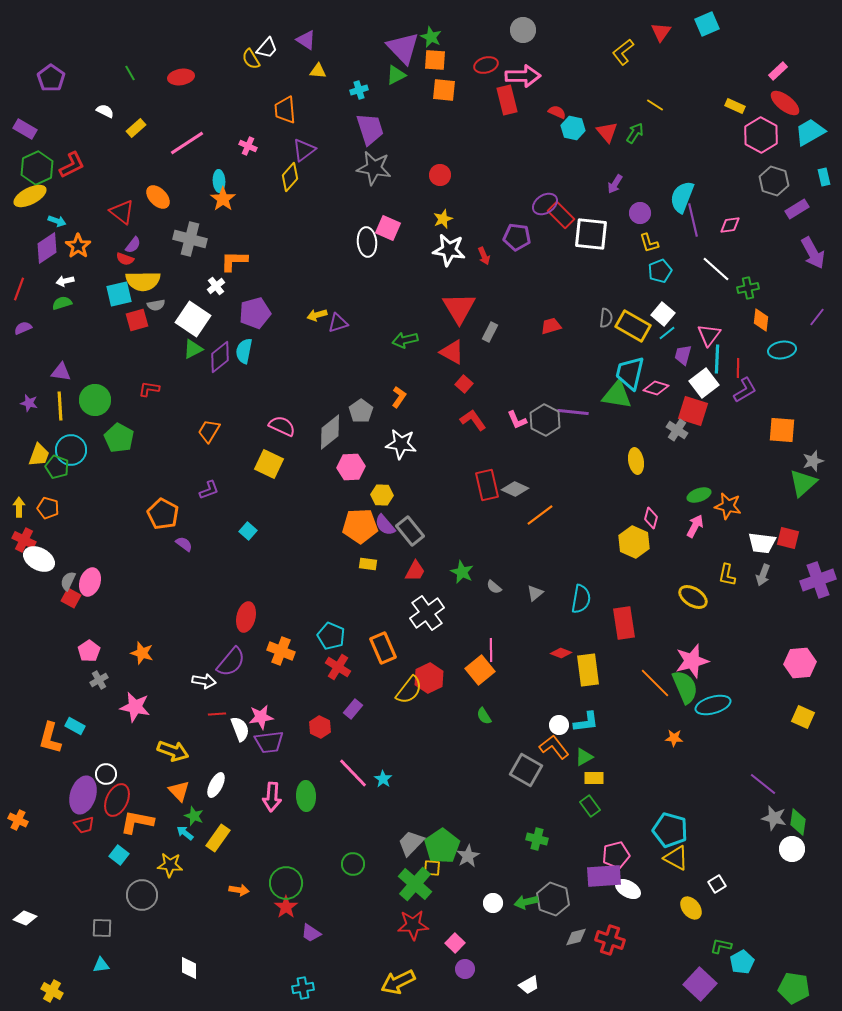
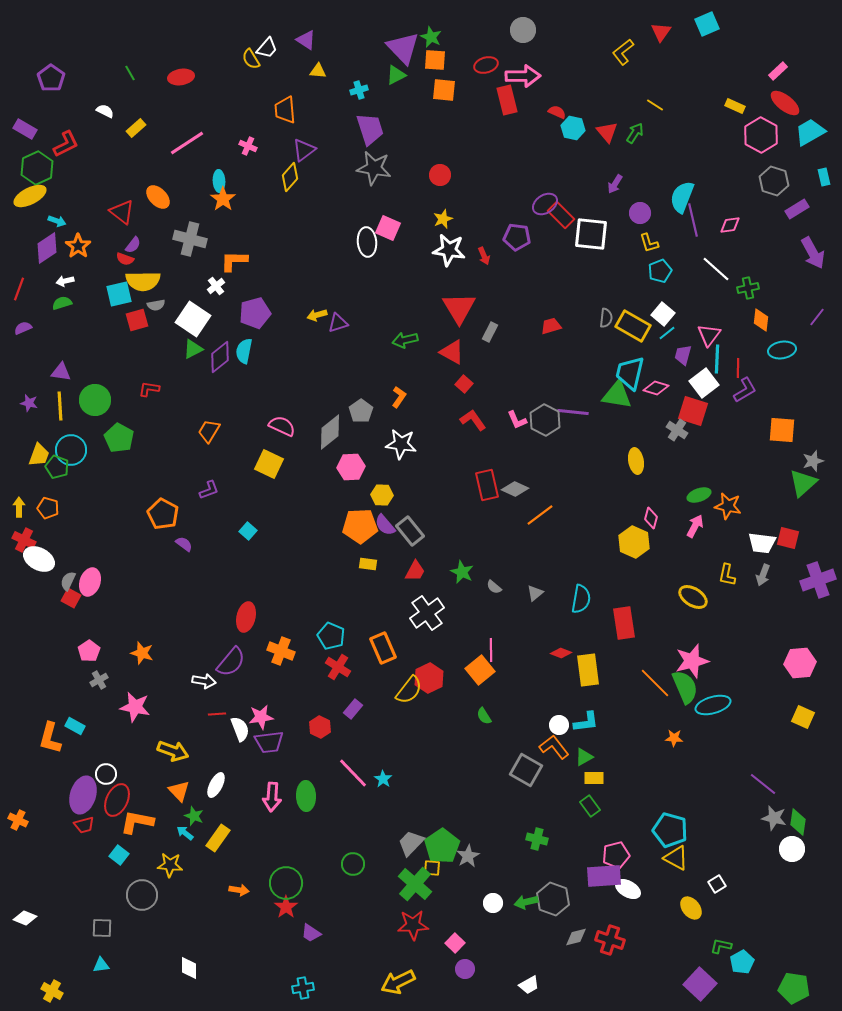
red L-shape at (72, 165): moved 6 px left, 21 px up
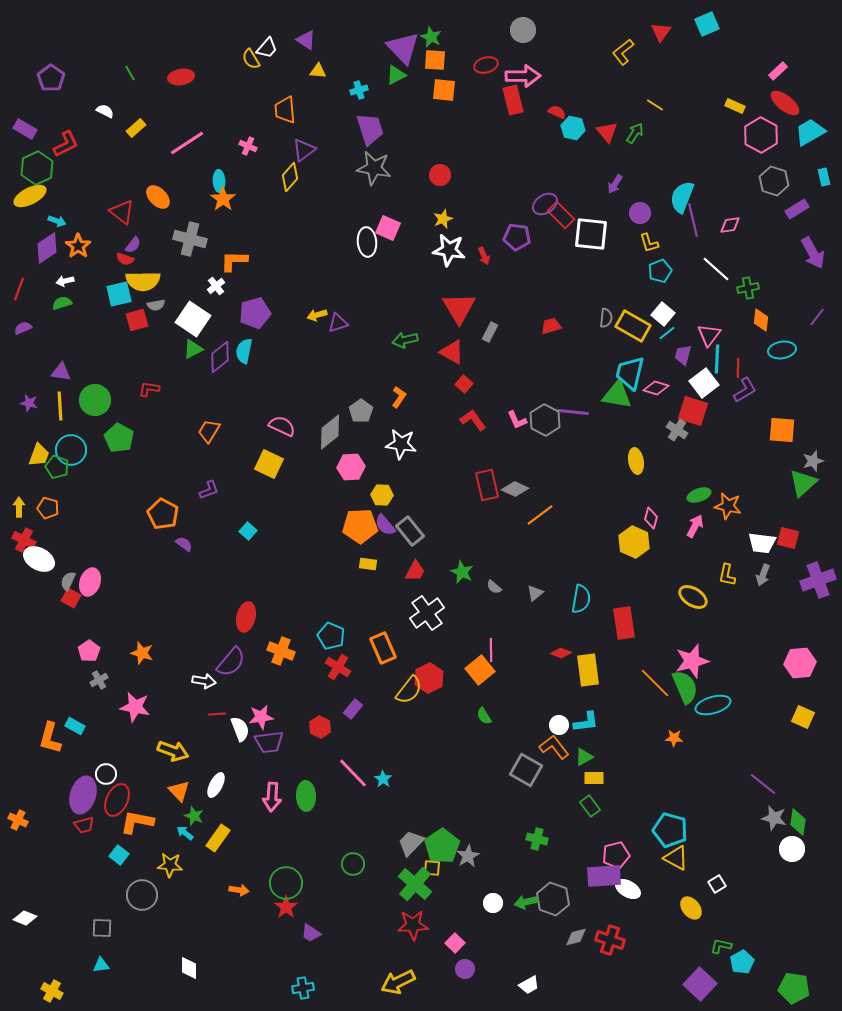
red rectangle at (507, 100): moved 6 px right
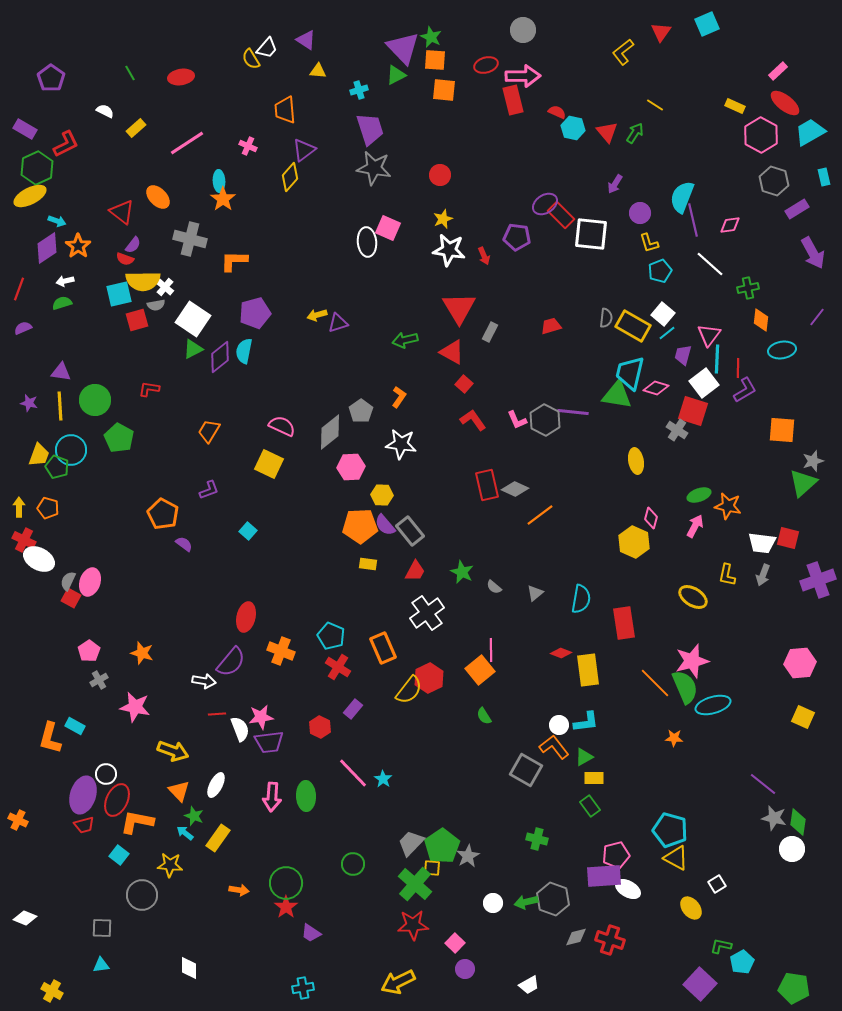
white line at (716, 269): moved 6 px left, 5 px up
white cross at (216, 286): moved 51 px left, 1 px down; rotated 12 degrees counterclockwise
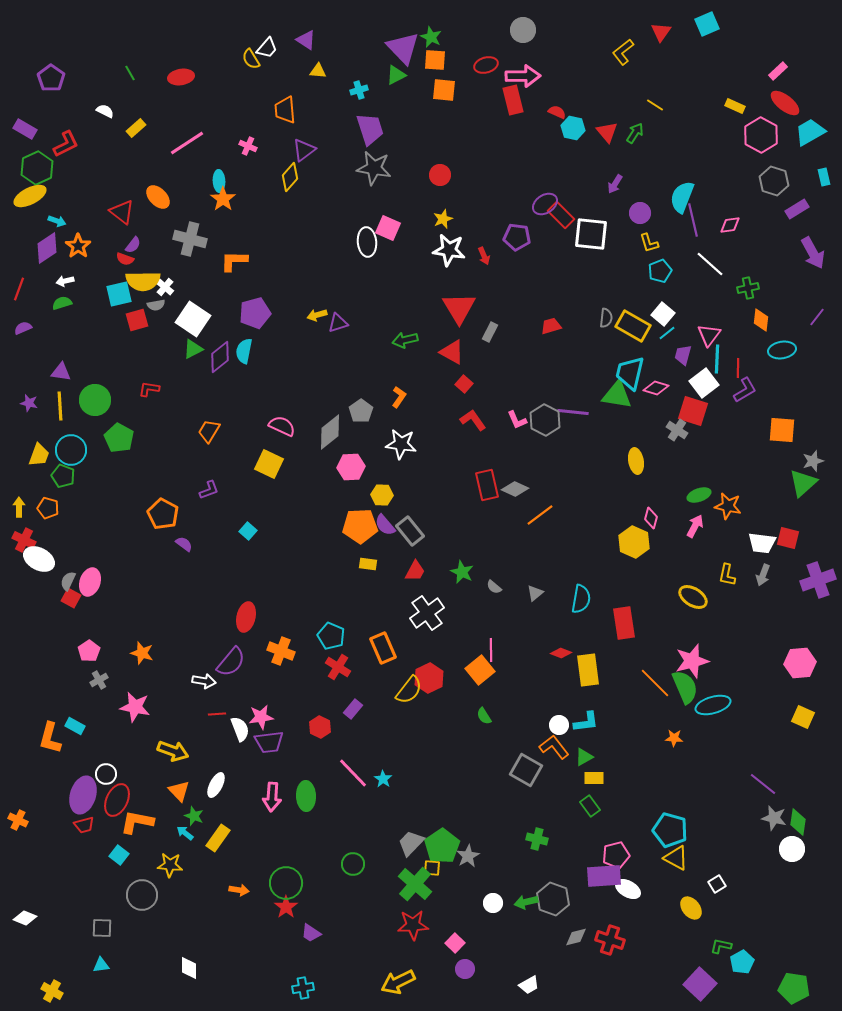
green pentagon at (57, 467): moved 6 px right, 9 px down
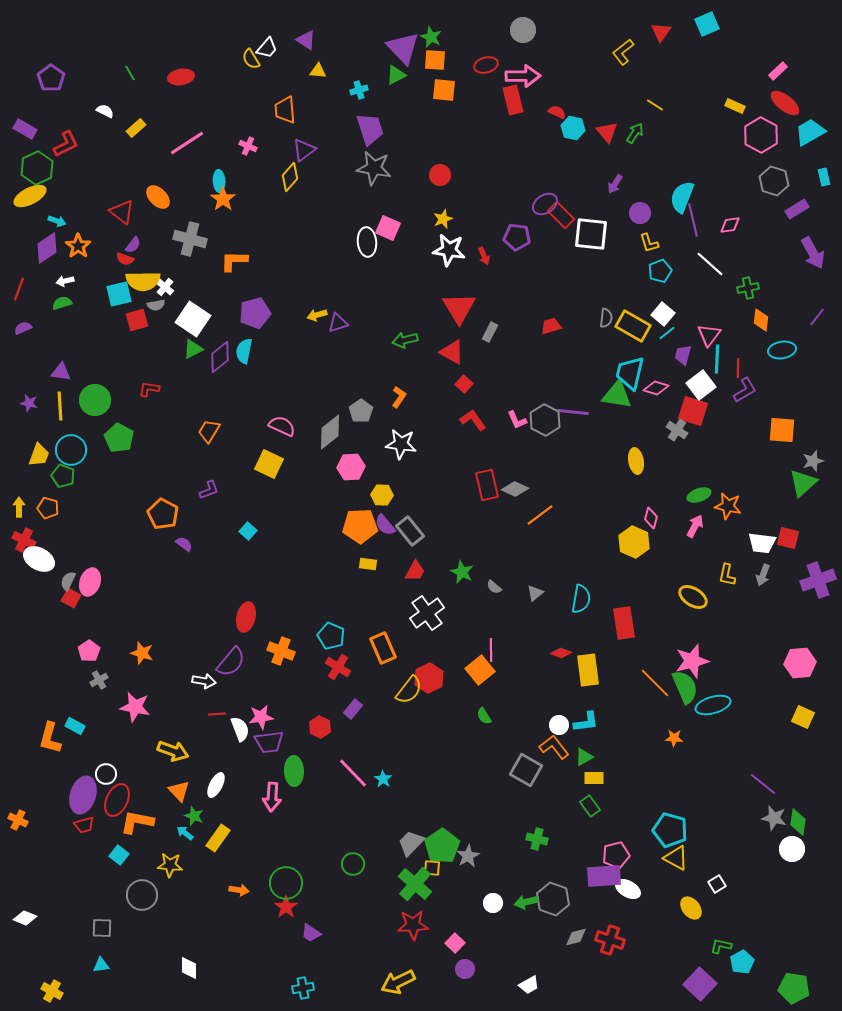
white square at (704, 383): moved 3 px left, 2 px down
green ellipse at (306, 796): moved 12 px left, 25 px up
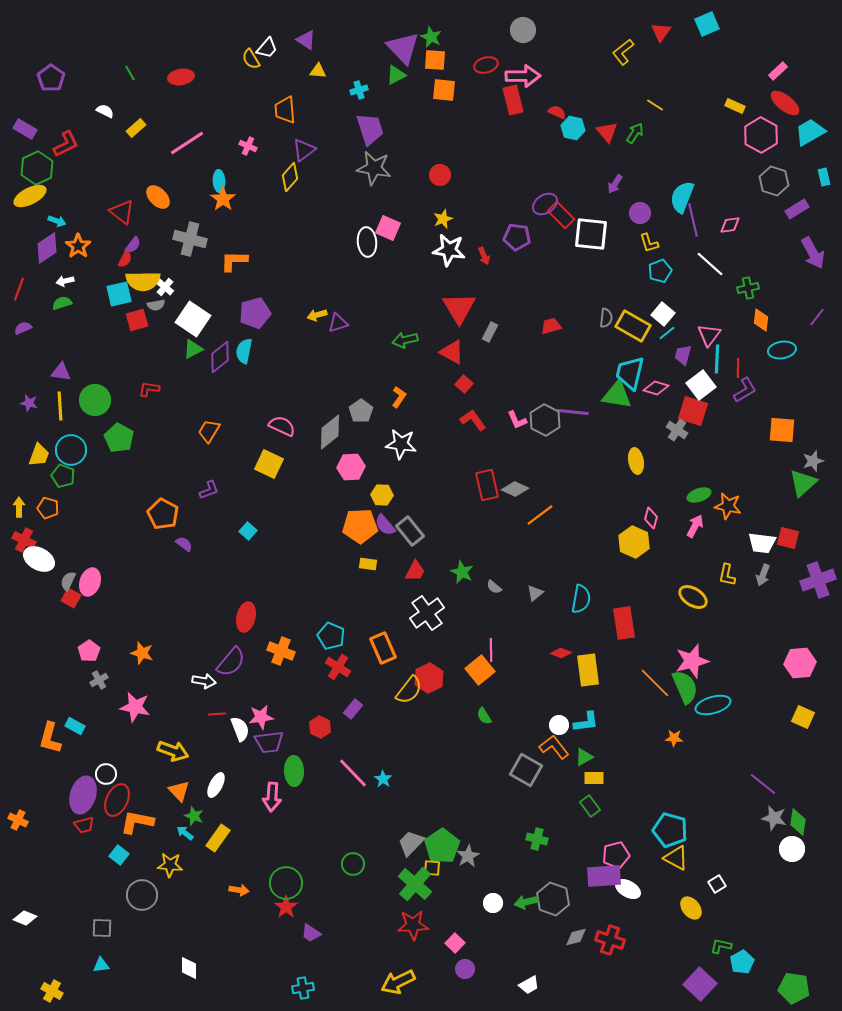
red semicircle at (125, 259): rotated 84 degrees counterclockwise
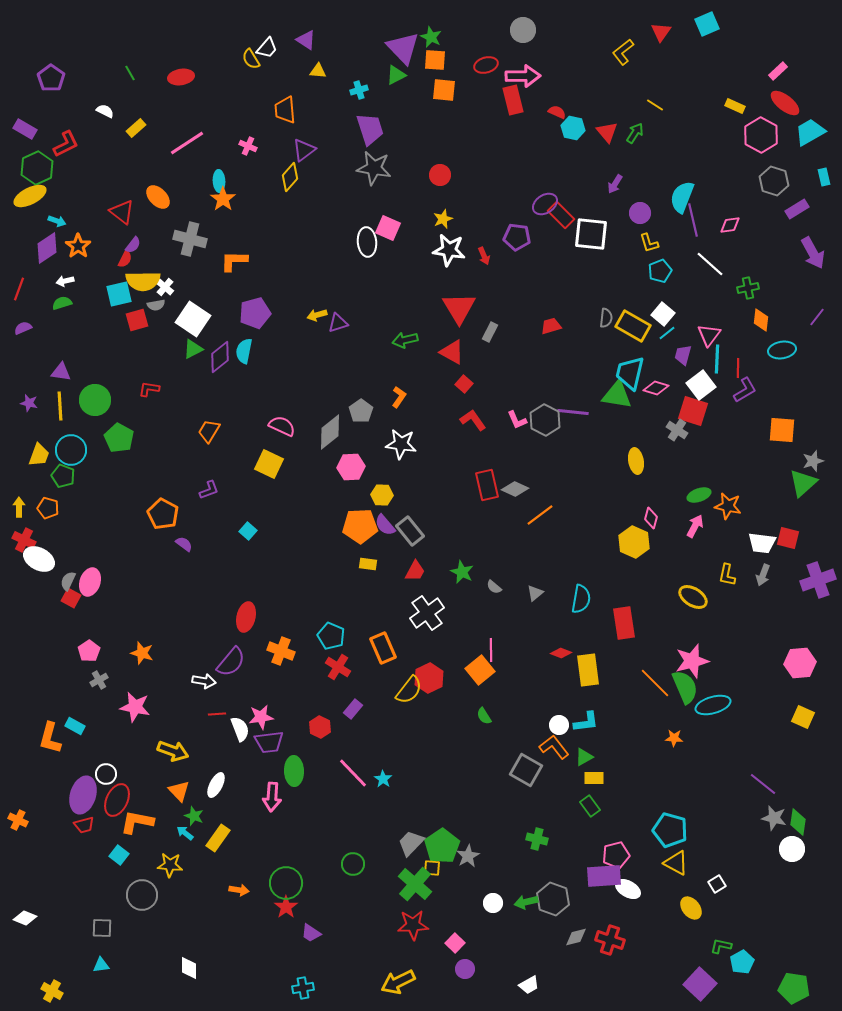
yellow triangle at (676, 858): moved 5 px down
